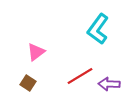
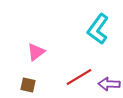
red line: moved 1 px left, 1 px down
brown square: moved 2 px down; rotated 21 degrees counterclockwise
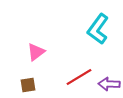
brown square: rotated 21 degrees counterclockwise
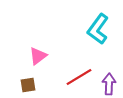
pink triangle: moved 2 px right, 4 px down
purple arrow: rotated 90 degrees clockwise
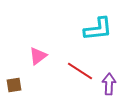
cyan L-shape: rotated 132 degrees counterclockwise
red line: moved 1 px right, 6 px up; rotated 64 degrees clockwise
brown square: moved 14 px left
